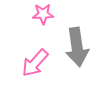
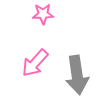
gray arrow: moved 28 px down
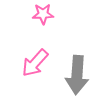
gray arrow: rotated 12 degrees clockwise
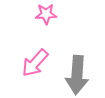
pink star: moved 3 px right
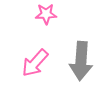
gray arrow: moved 4 px right, 14 px up
